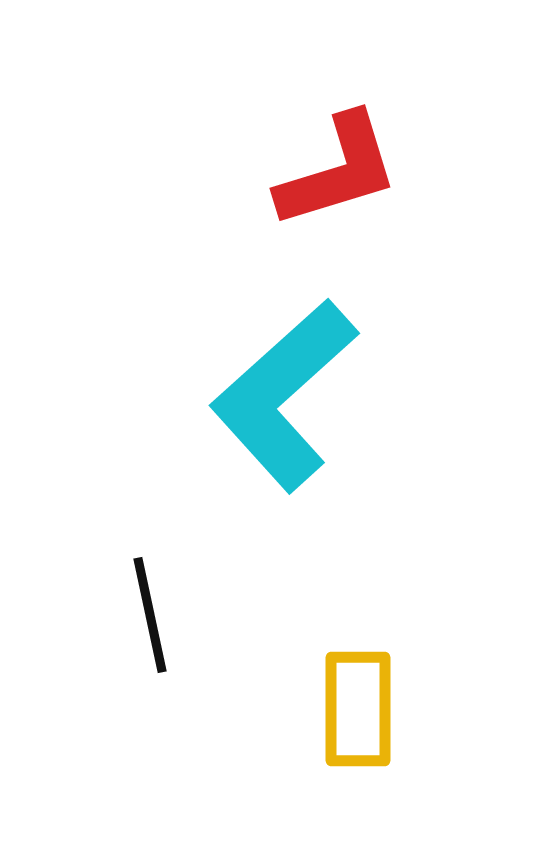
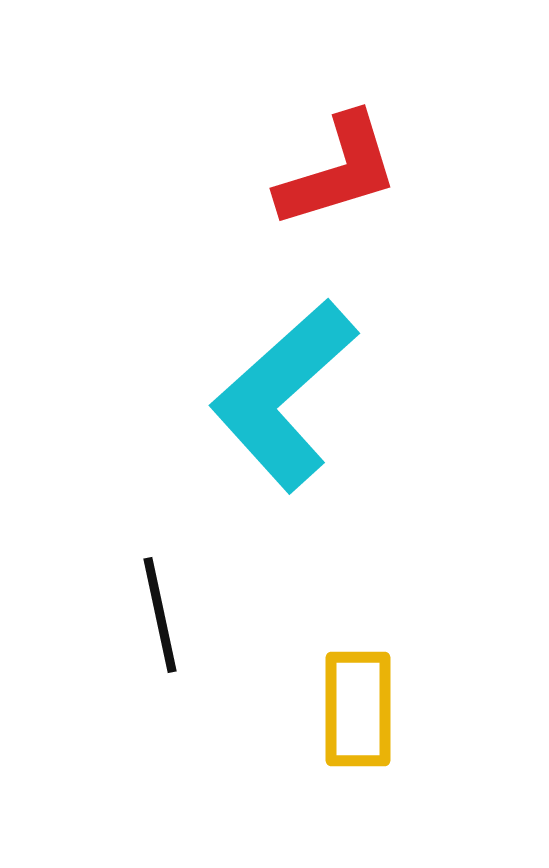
black line: moved 10 px right
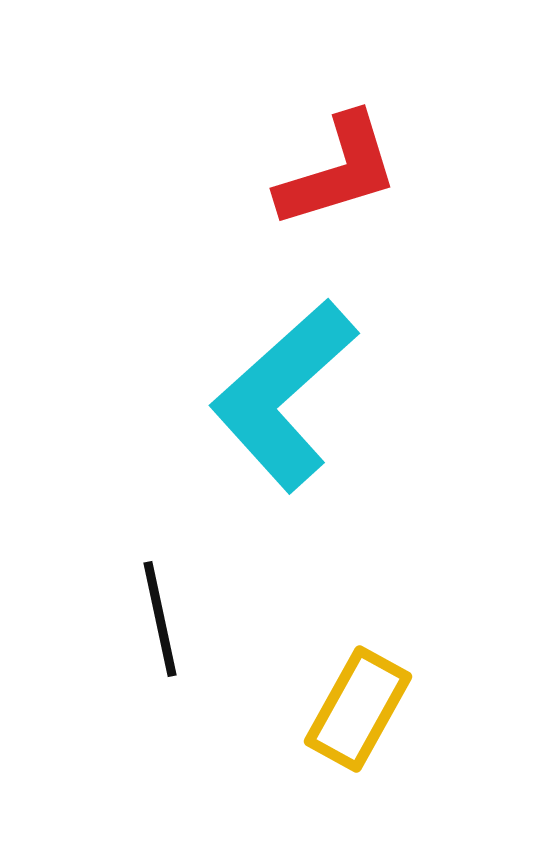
black line: moved 4 px down
yellow rectangle: rotated 29 degrees clockwise
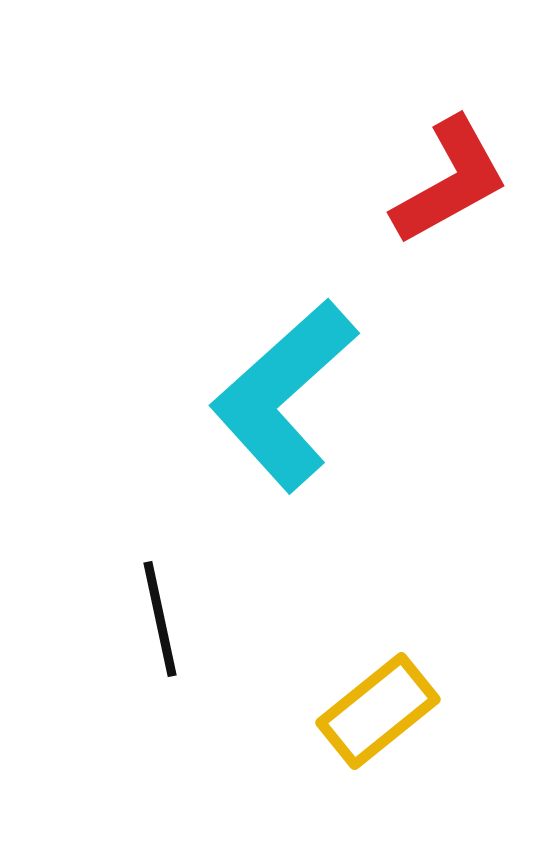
red L-shape: moved 112 px right, 10 px down; rotated 12 degrees counterclockwise
yellow rectangle: moved 20 px right, 2 px down; rotated 22 degrees clockwise
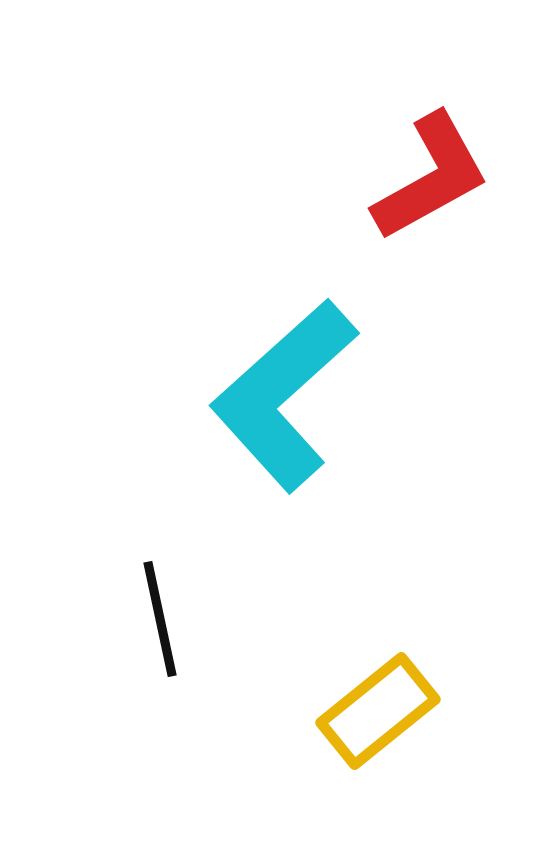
red L-shape: moved 19 px left, 4 px up
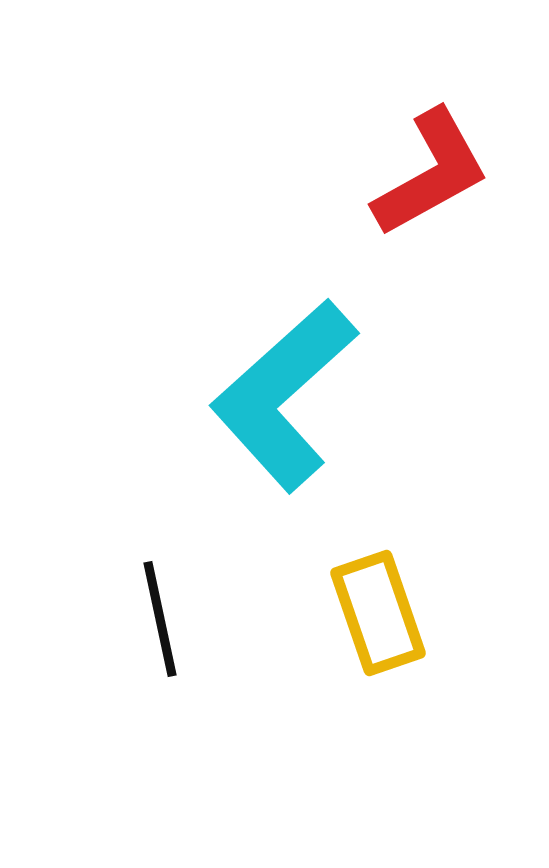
red L-shape: moved 4 px up
yellow rectangle: moved 98 px up; rotated 70 degrees counterclockwise
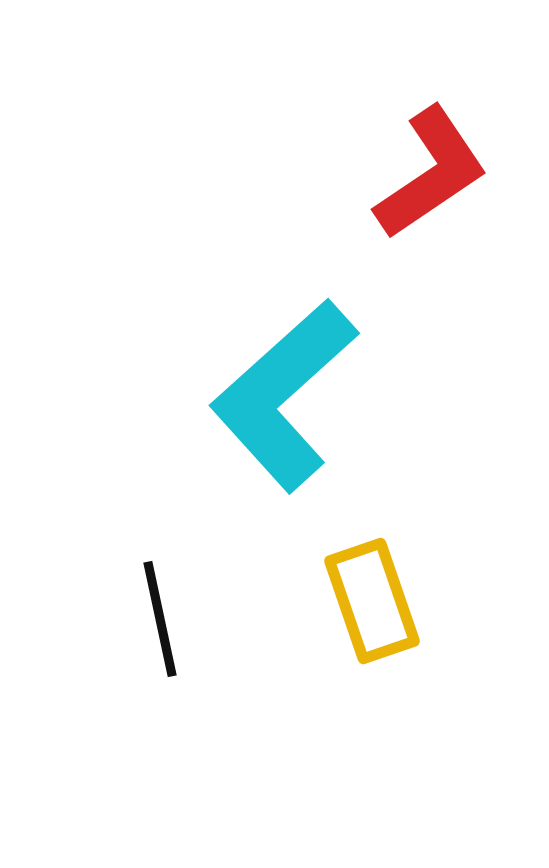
red L-shape: rotated 5 degrees counterclockwise
yellow rectangle: moved 6 px left, 12 px up
